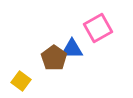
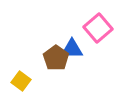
pink square: rotated 12 degrees counterclockwise
brown pentagon: moved 2 px right
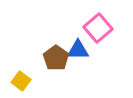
blue triangle: moved 6 px right, 1 px down
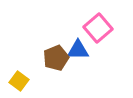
brown pentagon: rotated 15 degrees clockwise
yellow square: moved 2 px left
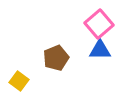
pink square: moved 1 px right, 4 px up
blue triangle: moved 22 px right
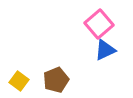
blue triangle: moved 5 px right; rotated 25 degrees counterclockwise
brown pentagon: moved 22 px down
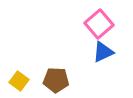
blue triangle: moved 2 px left, 2 px down
brown pentagon: rotated 25 degrees clockwise
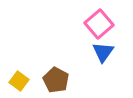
blue triangle: rotated 30 degrees counterclockwise
brown pentagon: rotated 25 degrees clockwise
